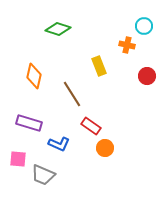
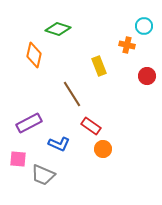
orange diamond: moved 21 px up
purple rectangle: rotated 45 degrees counterclockwise
orange circle: moved 2 px left, 1 px down
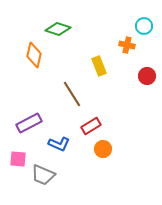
red rectangle: rotated 66 degrees counterclockwise
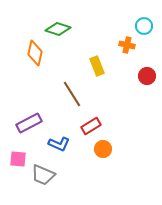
orange diamond: moved 1 px right, 2 px up
yellow rectangle: moved 2 px left
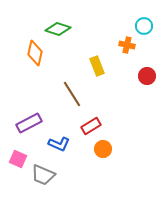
pink square: rotated 18 degrees clockwise
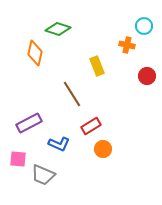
pink square: rotated 18 degrees counterclockwise
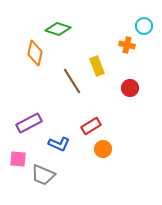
red circle: moved 17 px left, 12 px down
brown line: moved 13 px up
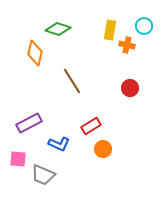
yellow rectangle: moved 13 px right, 36 px up; rotated 30 degrees clockwise
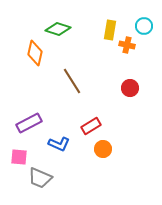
pink square: moved 1 px right, 2 px up
gray trapezoid: moved 3 px left, 3 px down
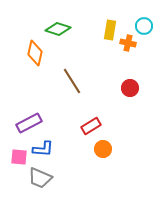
orange cross: moved 1 px right, 2 px up
blue L-shape: moved 16 px left, 5 px down; rotated 20 degrees counterclockwise
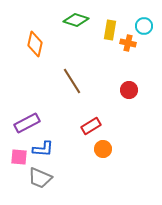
green diamond: moved 18 px right, 9 px up
orange diamond: moved 9 px up
red circle: moved 1 px left, 2 px down
purple rectangle: moved 2 px left
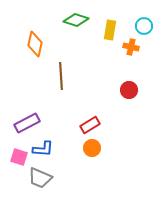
orange cross: moved 3 px right, 4 px down
brown line: moved 11 px left, 5 px up; rotated 28 degrees clockwise
red rectangle: moved 1 px left, 1 px up
orange circle: moved 11 px left, 1 px up
pink square: rotated 12 degrees clockwise
